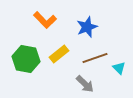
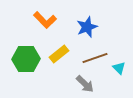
green hexagon: rotated 12 degrees counterclockwise
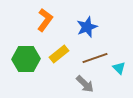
orange L-shape: rotated 100 degrees counterclockwise
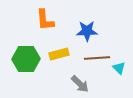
orange L-shape: rotated 140 degrees clockwise
blue star: moved 4 px down; rotated 20 degrees clockwise
yellow rectangle: rotated 24 degrees clockwise
brown line: moved 2 px right; rotated 15 degrees clockwise
gray arrow: moved 5 px left
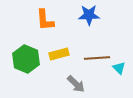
blue star: moved 2 px right, 16 px up
green hexagon: rotated 24 degrees clockwise
gray arrow: moved 4 px left
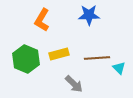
orange L-shape: moved 3 px left; rotated 35 degrees clockwise
gray arrow: moved 2 px left
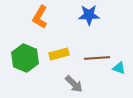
orange L-shape: moved 2 px left, 3 px up
green hexagon: moved 1 px left, 1 px up
cyan triangle: rotated 24 degrees counterclockwise
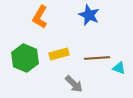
blue star: rotated 25 degrees clockwise
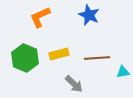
orange L-shape: rotated 35 degrees clockwise
cyan triangle: moved 4 px right, 4 px down; rotated 32 degrees counterclockwise
